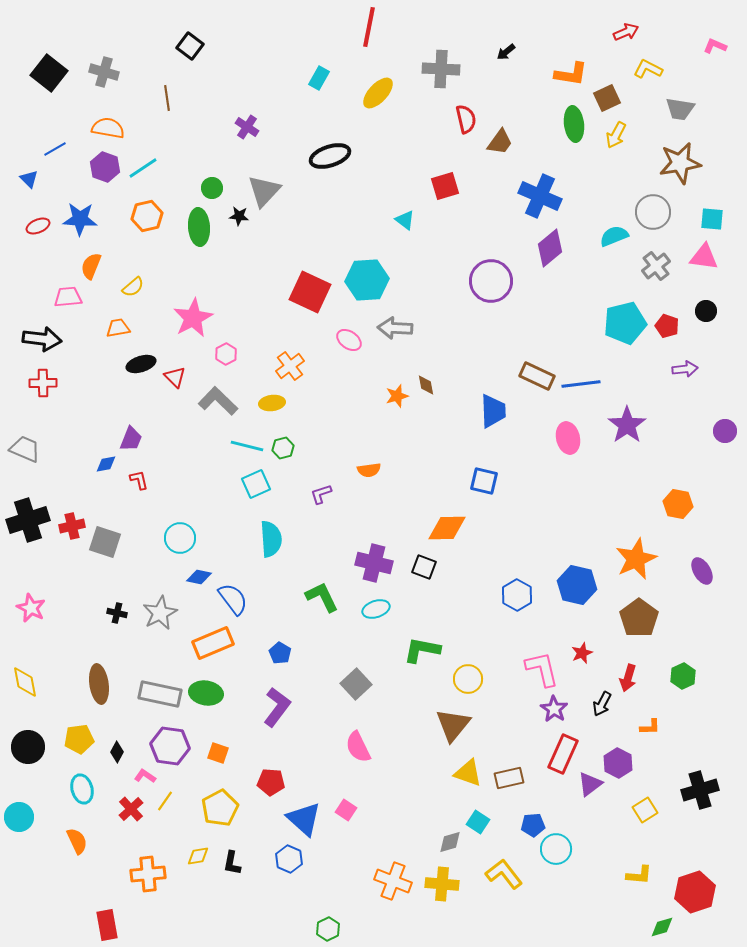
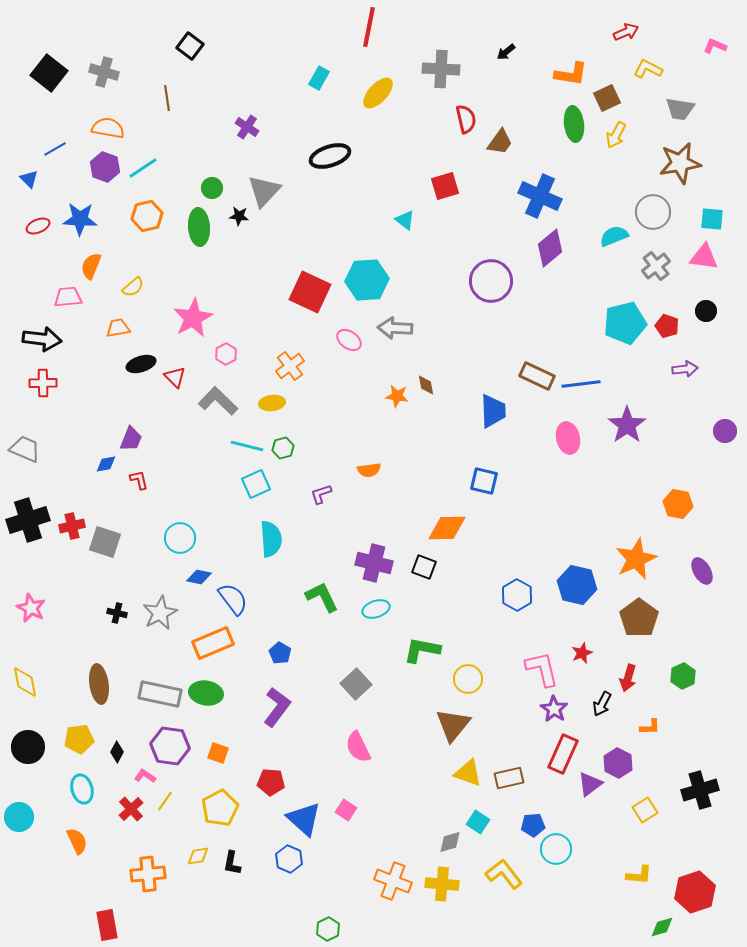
orange star at (397, 396): rotated 25 degrees clockwise
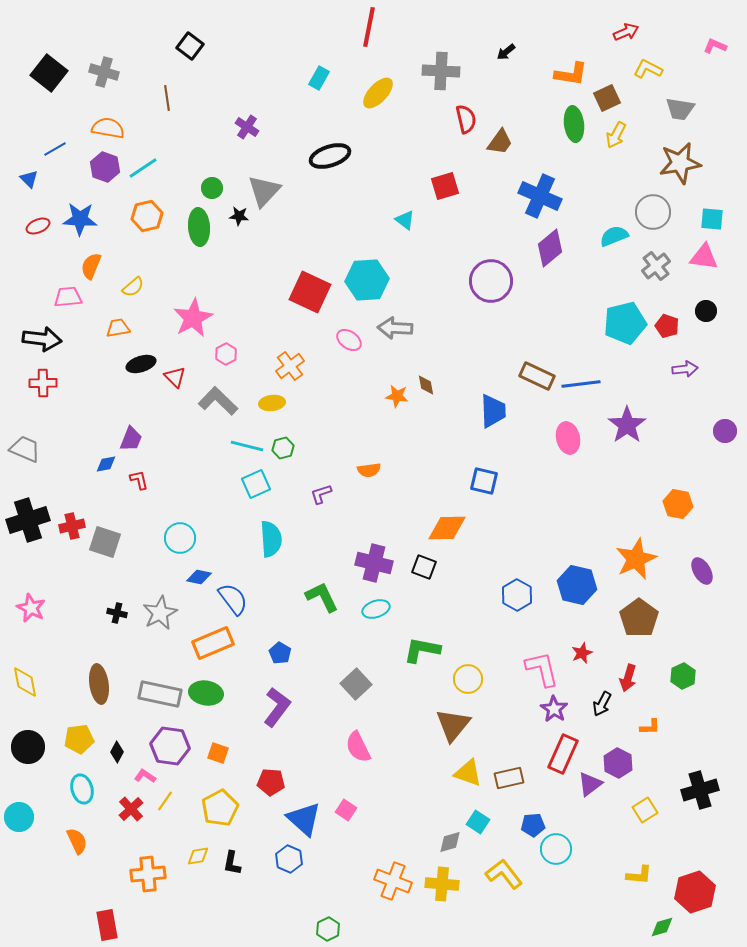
gray cross at (441, 69): moved 2 px down
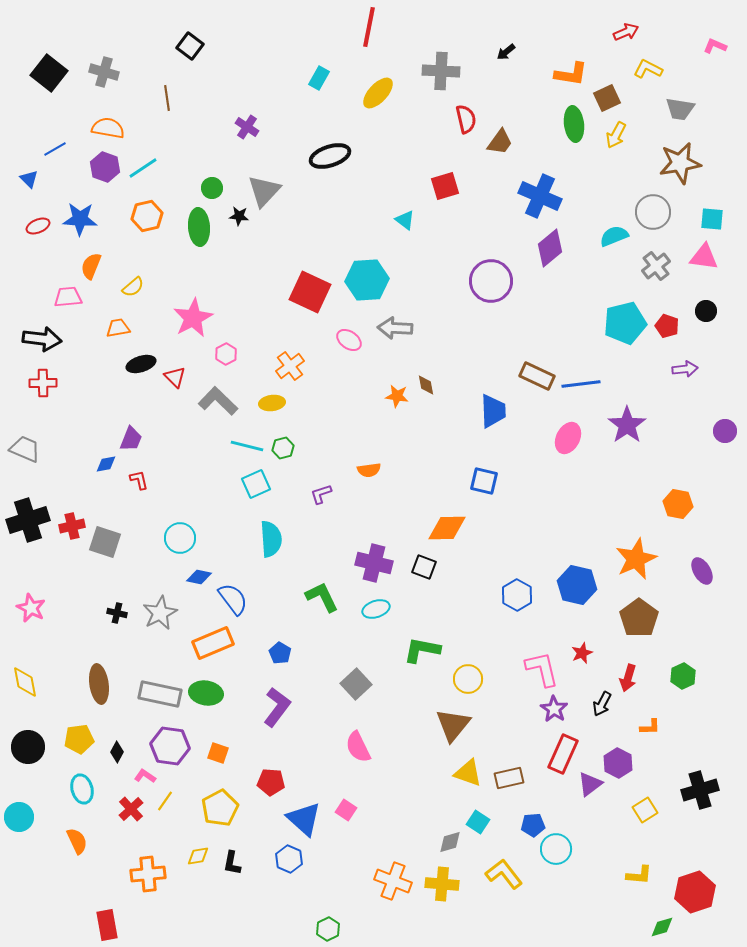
pink ellipse at (568, 438): rotated 40 degrees clockwise
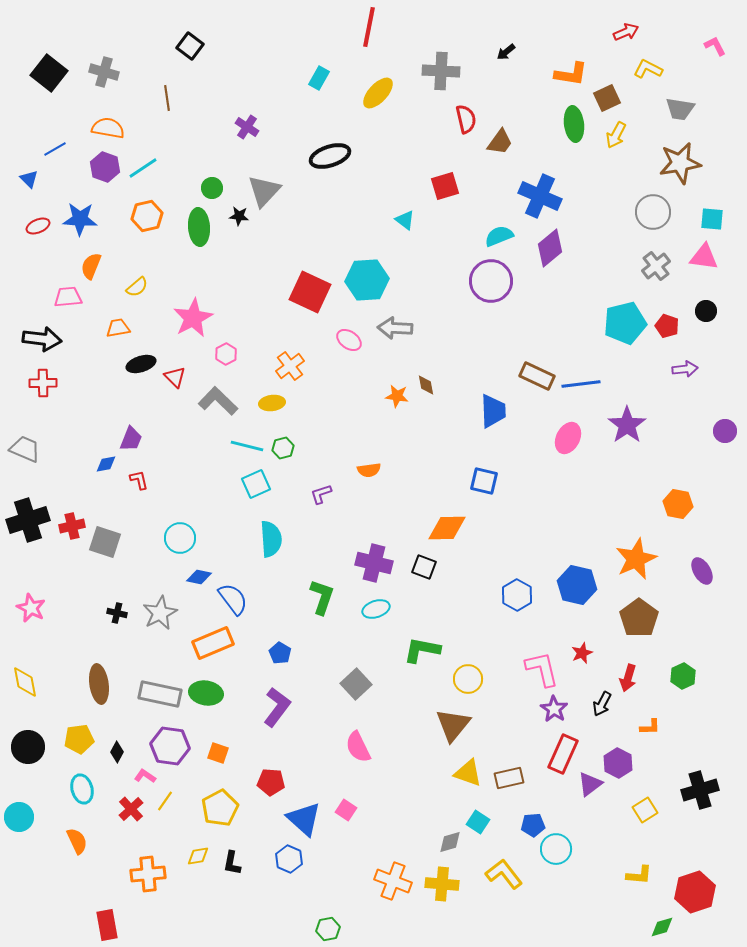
pink L-shape at (715, 46): rotated 40 degrees clockwise
cyan semicircle at (614, 236): moved 115 px left
yellow semicircle at (133, 287): moved 4 px right
green L-shape at (322, 597): rotated 45 degrees clockwise
green hexagon at (328, 929): rotated 15 degrees clockwise
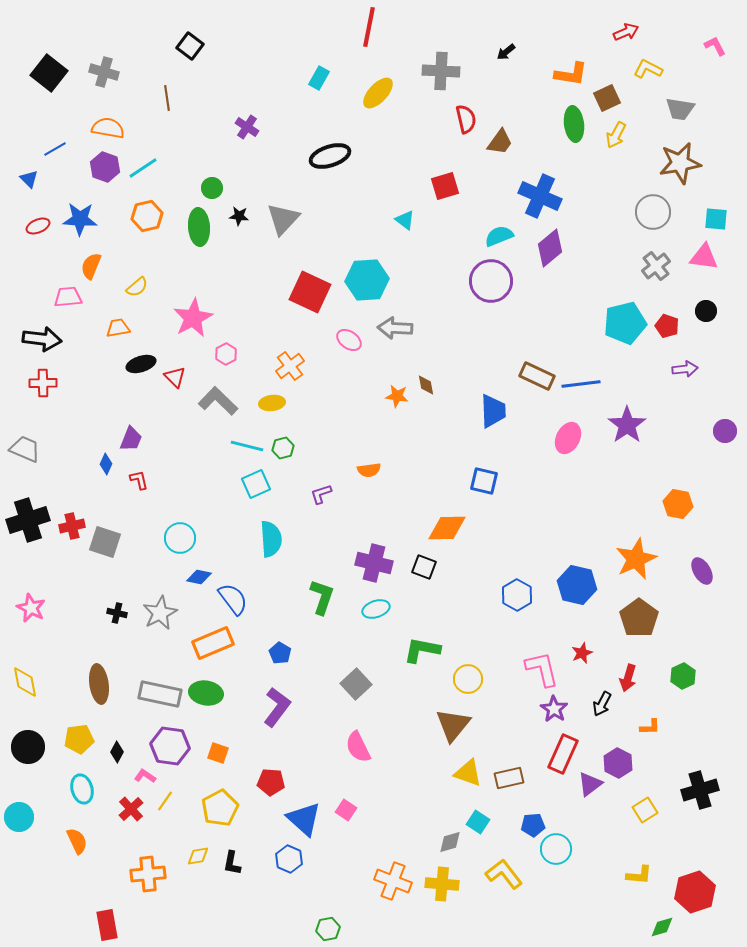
gray triangle at (264, 191): moved 19 px right, 28 px down
cyan square at (712, 219): moved 4 px right
blue diamond at (106, 464): rotated 55 degrees counterclockwise
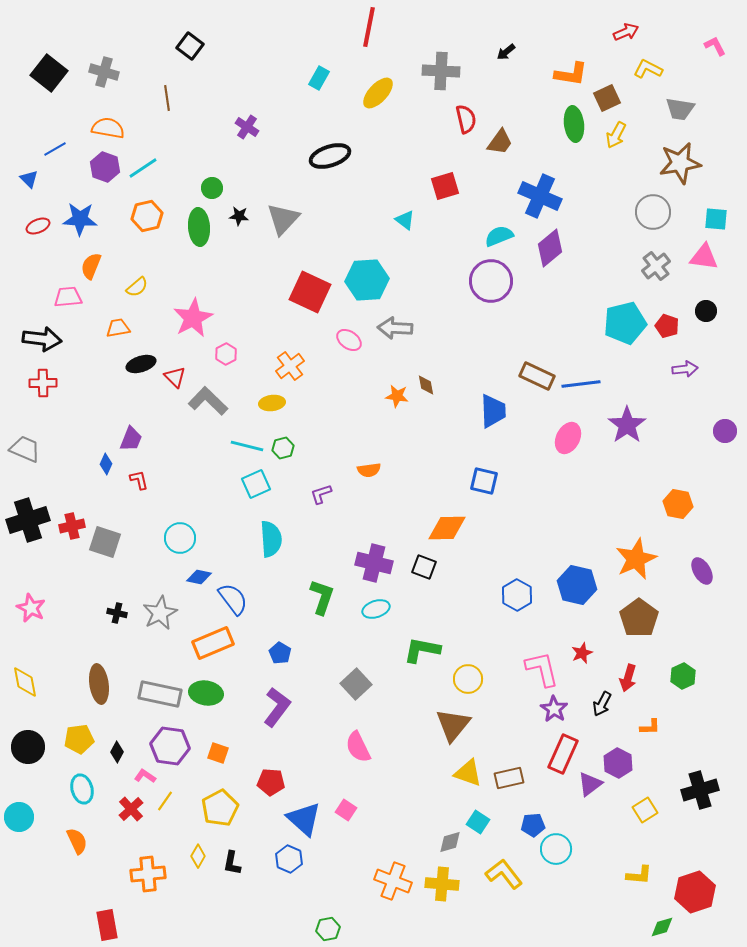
gray L-shape at (218, 401): moved 10 px left
yellow diamond at (198, 856): rotated 50 degrees counterclockwise
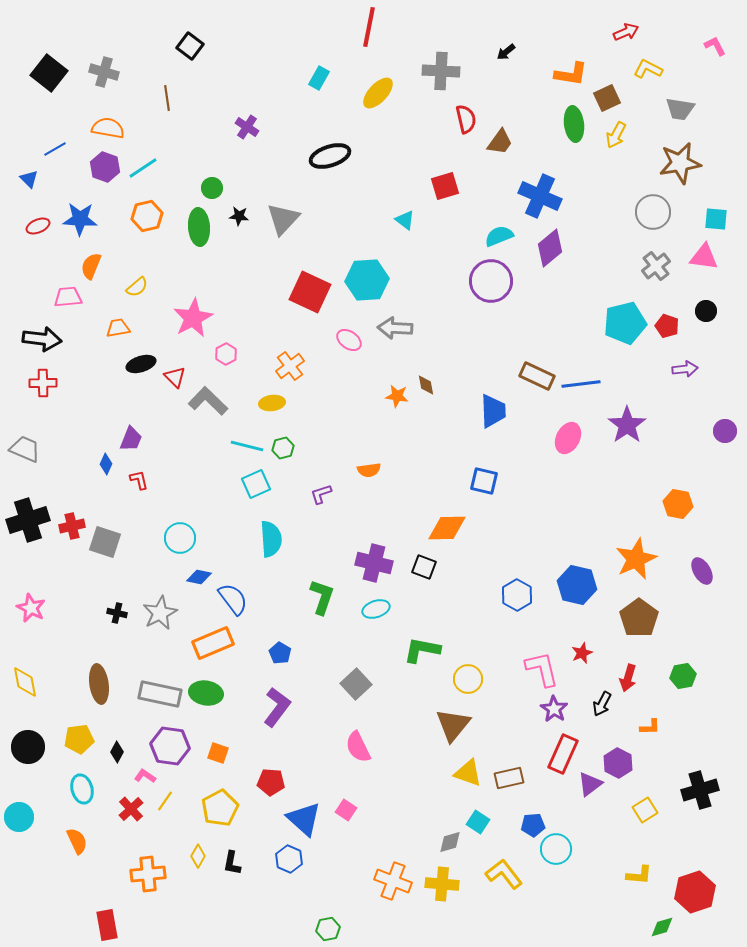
green hexagon at (683, 676): rotated 15 degrees clockwise
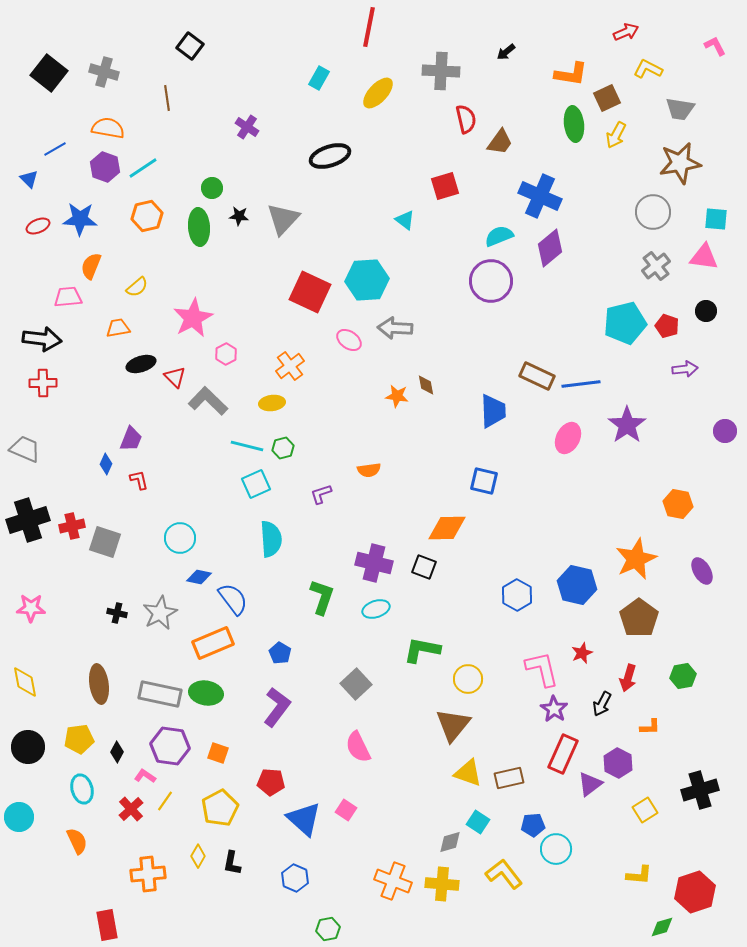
pink star at (31, 608): rotated 24 degrees counterclockwise
blue hexagon at (289, 859): moved 6 px right, 19 px down
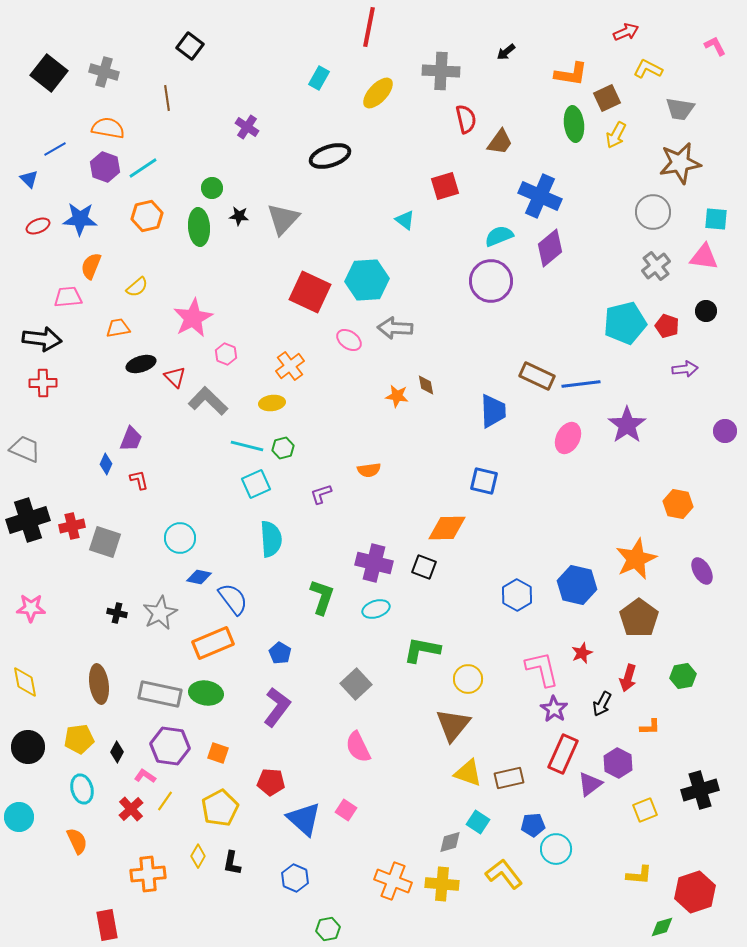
pink hexagon at (226, 354): rotated 10 degrees counterclockwise
yellow square at (645, 810): rotated 10 degrees clockwise
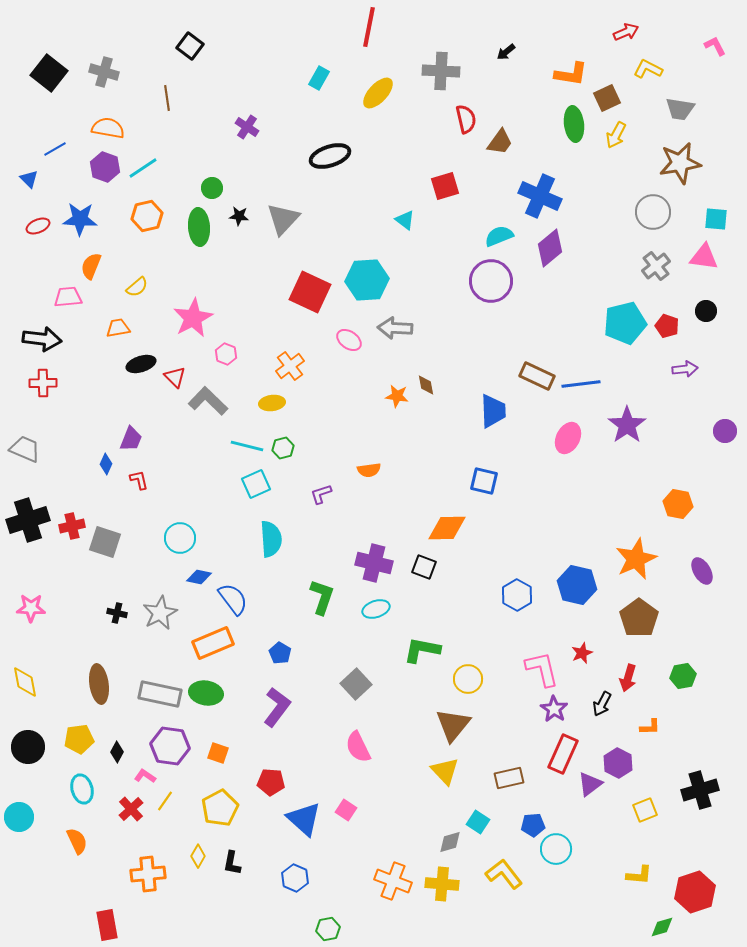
yellow triangle at (468, 773): moved 23 px left, 2 px up; rotated 28 degrees clockwise
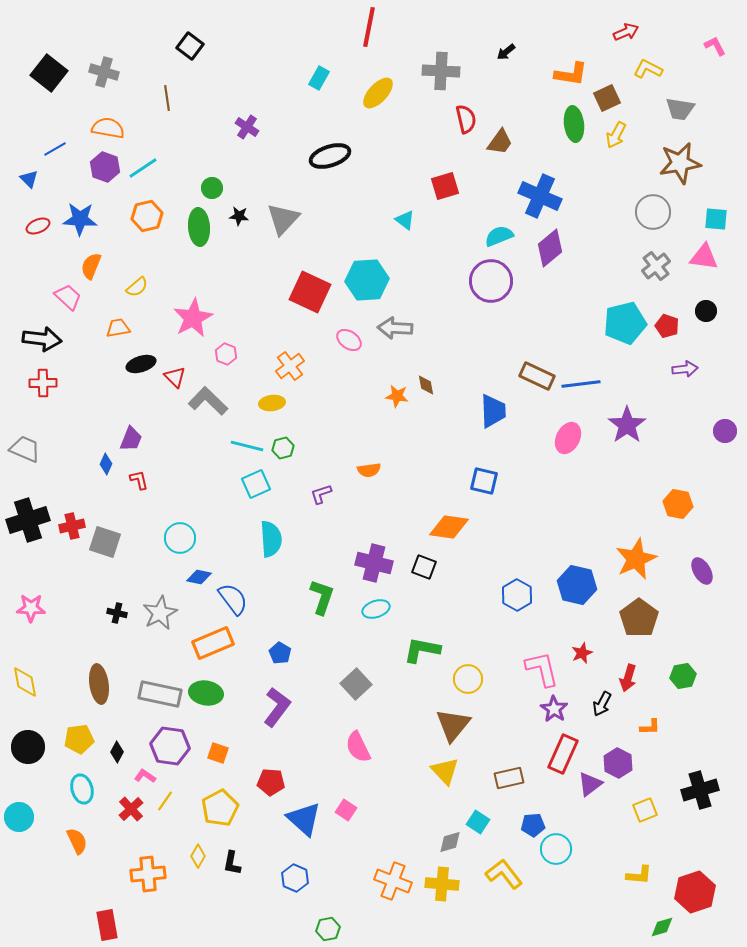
pink trapezoid at (68, 297): rotated 48 degrees clockwise
orange diamond at (447, 528): moved 2 px right, 1 px up; rotated 9 degrees clockwise
